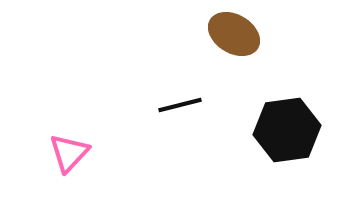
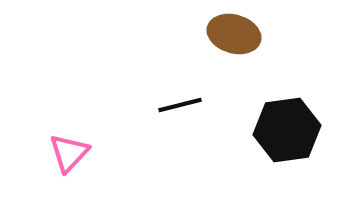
brown ellipse: rotated 15 degrees counterclockwise
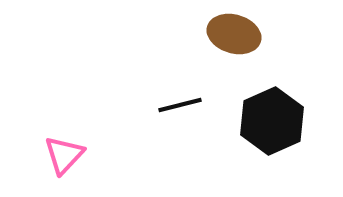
black hexagon: moved 15 px left, 9 px up; rotated 16 degrees counterclockwise
pink triangle: moved 5 px left, 2 px down
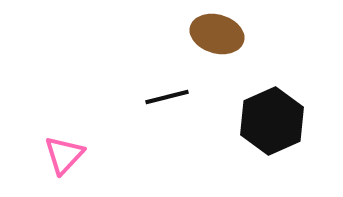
brown ellipse: moved 17 px left
black line: moved 13 px left, 8 px up
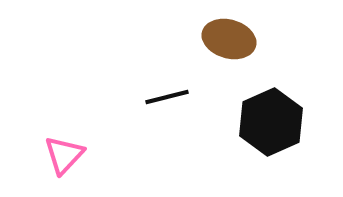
brown ellipse: moved 12 px right, 5 px down
black hexagon: moved 1 px left, 1 px down
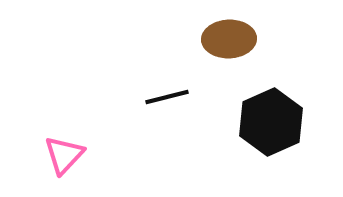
brown ellipse: rotated 18 degrees counterclockwise
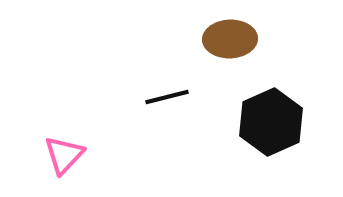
brown ellipse: moved 1 px right
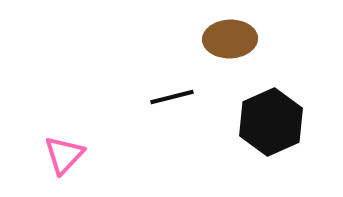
black line: moved 5 px right
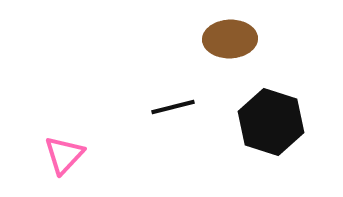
black line: moved 1 px right, 10 px down
black hexagon: rotated 18 degrees counterclockwise
